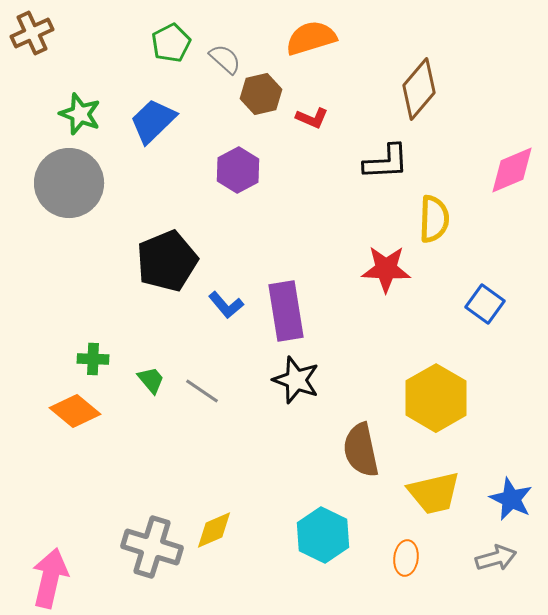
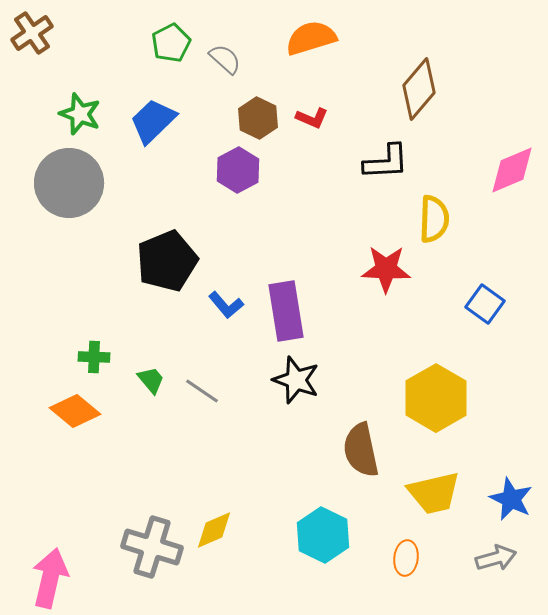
brown cross: rotated 9 degrees counterclockwise
brown hexagon: moved 3 px left, 24 px down; rotated 21 degrees counterclockwise
green cross: moved 1 px right, 2 px up
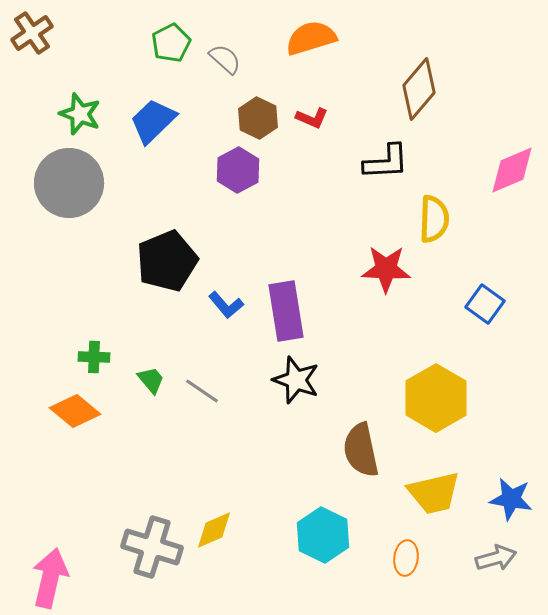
blue star: rotated 15 degrees counterclockwise
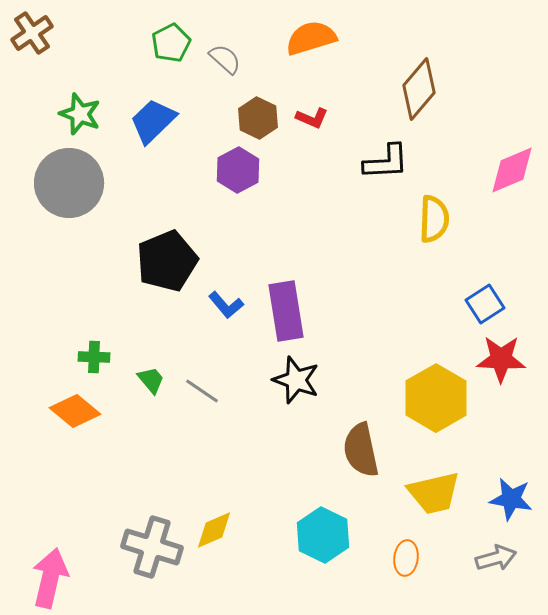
red star: moved 115 px right, 90 px down
blue square: rotated 21 degrees clockwise
